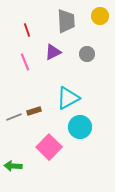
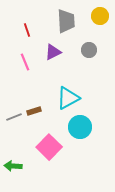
gray circle: moved 2 px right, 4 px up
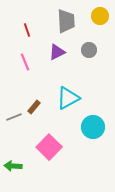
purple triangle: moved 4 px right
brown rectangle: moved 4 px up; rotated 32 degrees counterclockwise
cyan circle: moved 13 px right
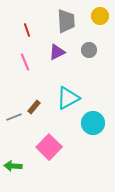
cyan circle: moved 4 px up
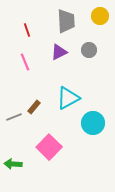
purple triangle: moved 2 px right
green arrow: moved 2 px up
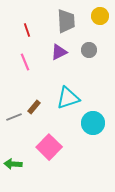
cyan triangle: rotated 10 degrees clockwise
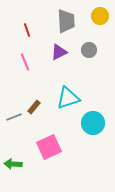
pink square: rotated 20 degrees clockwise
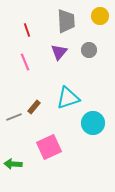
purple triangle: rotated 24 degrees counterclockwise
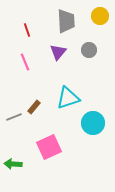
purple triangle: moved 1 px left
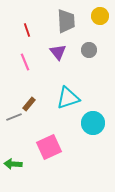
purple triangle: rotated 18 degrees counterclockwise
brown rectangle: moved 5 px left, 3 px up
